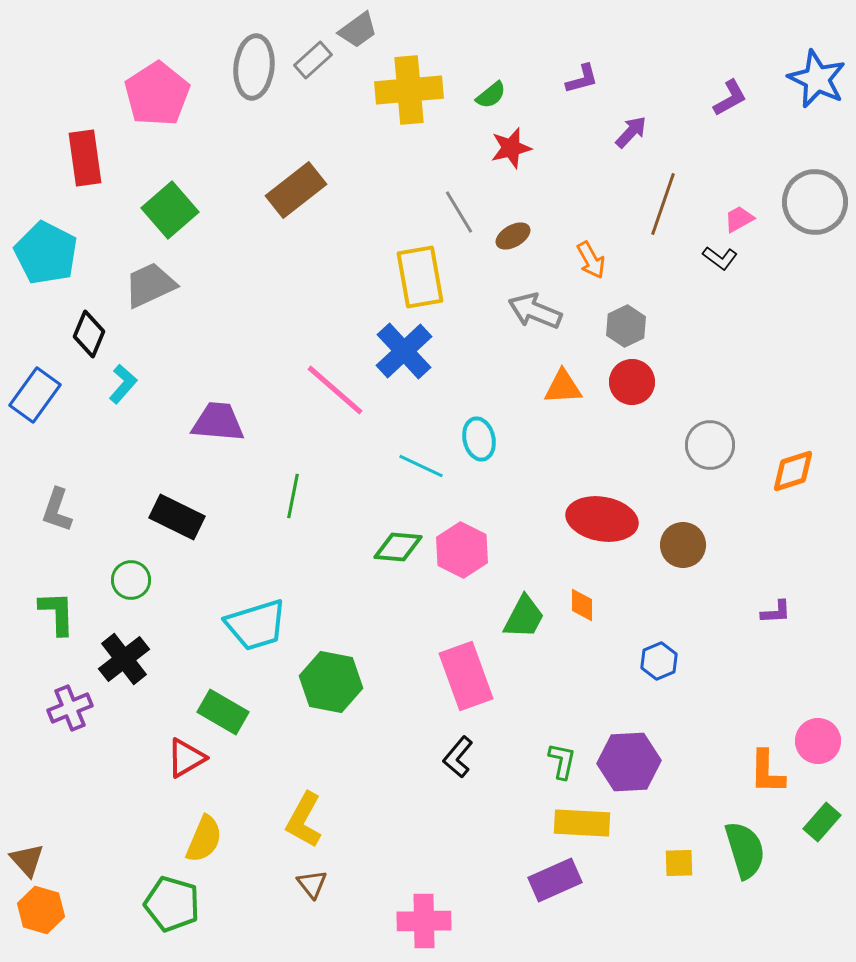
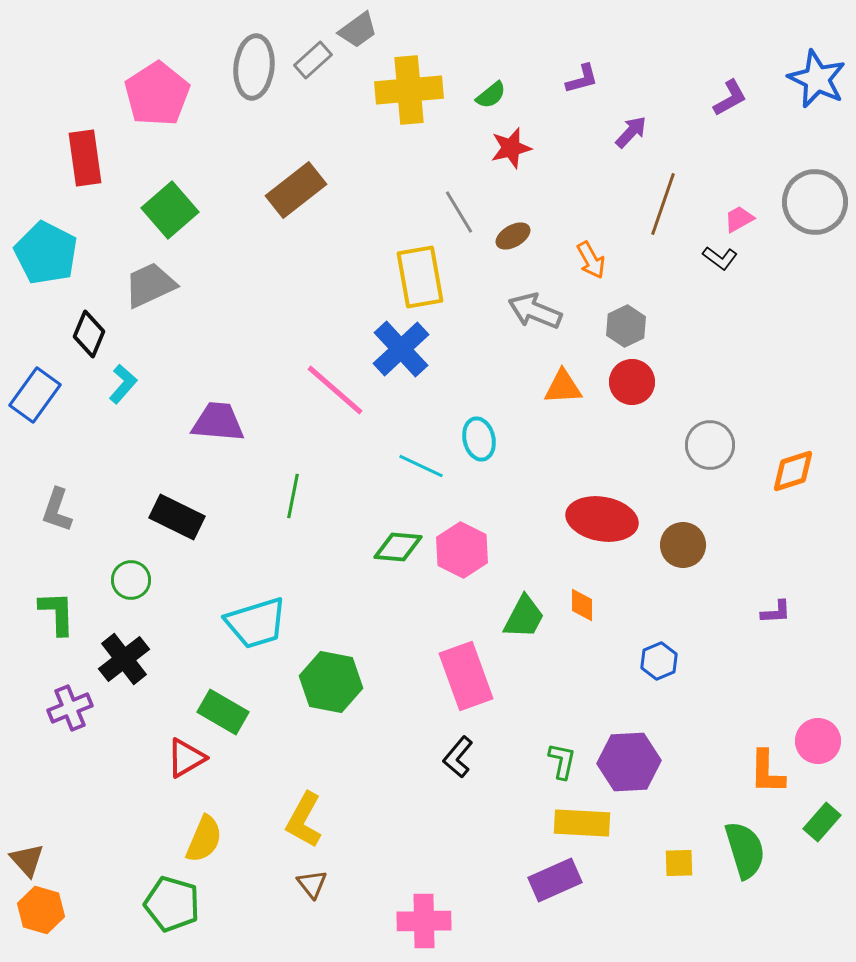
blue cross at (404, 351): moved 3 px left, 2 px up
cyan trapezoid at (256, 625): moved 2 px up
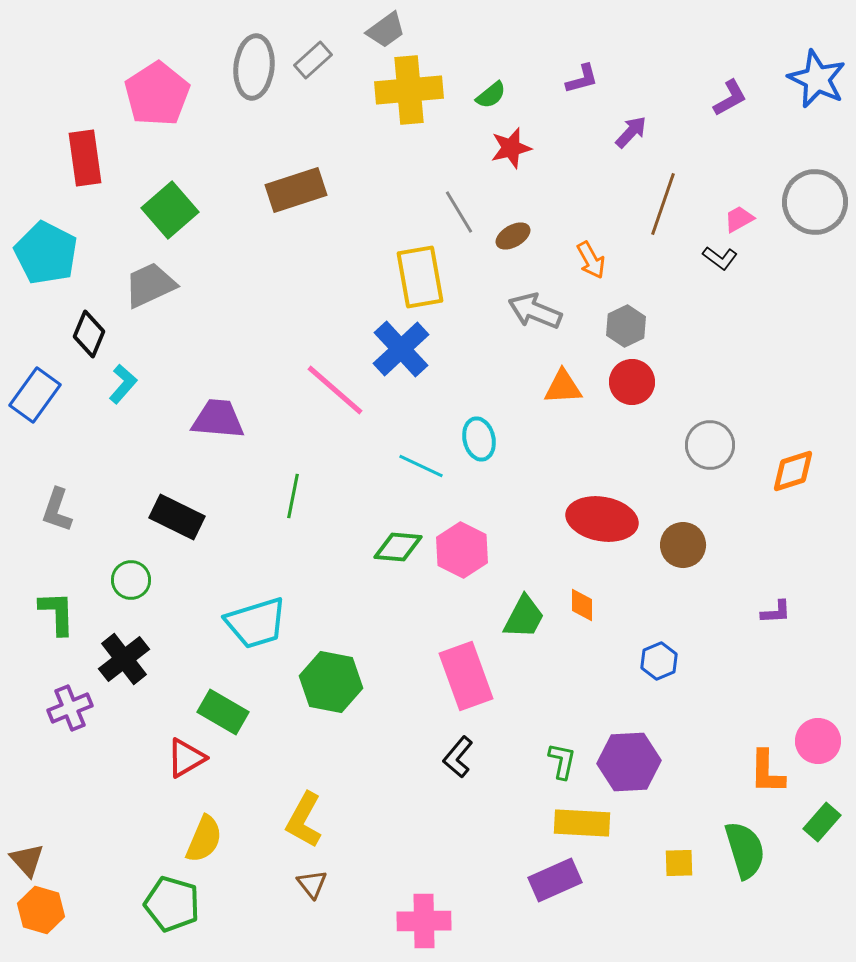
gray trapezoid at (358, 30): moved 28 px right
brown rectangle at (296, 190): rotated 20 degrees clockwise
purple trapezoid at (218, 422): moved 3 px up
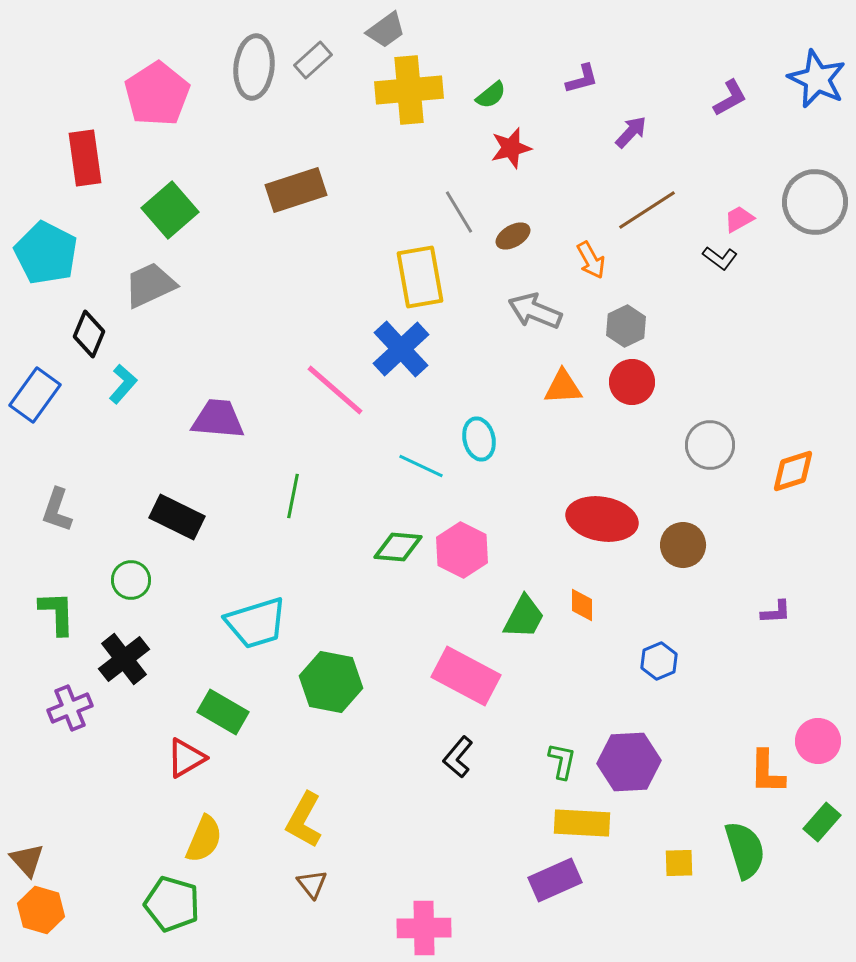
brown line at (663, 204): moved 16 px left, 6 px down; rotated 38 degrees clockwise
pink rectangle at (466, 676): rotated 42 degrees counterclockwise
pink cross at (424, 921): moved 7 px down
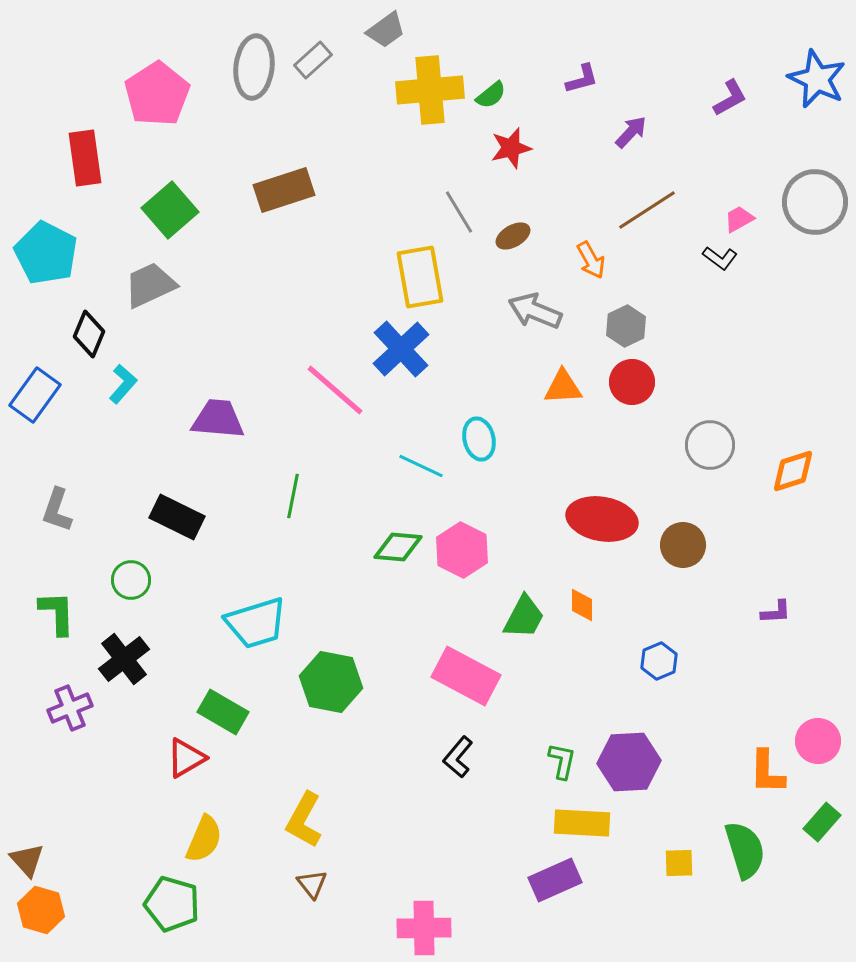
yellow cross at (409, 90): moved 21 px right
brown rectangle at (296, 190): moved 12 px left
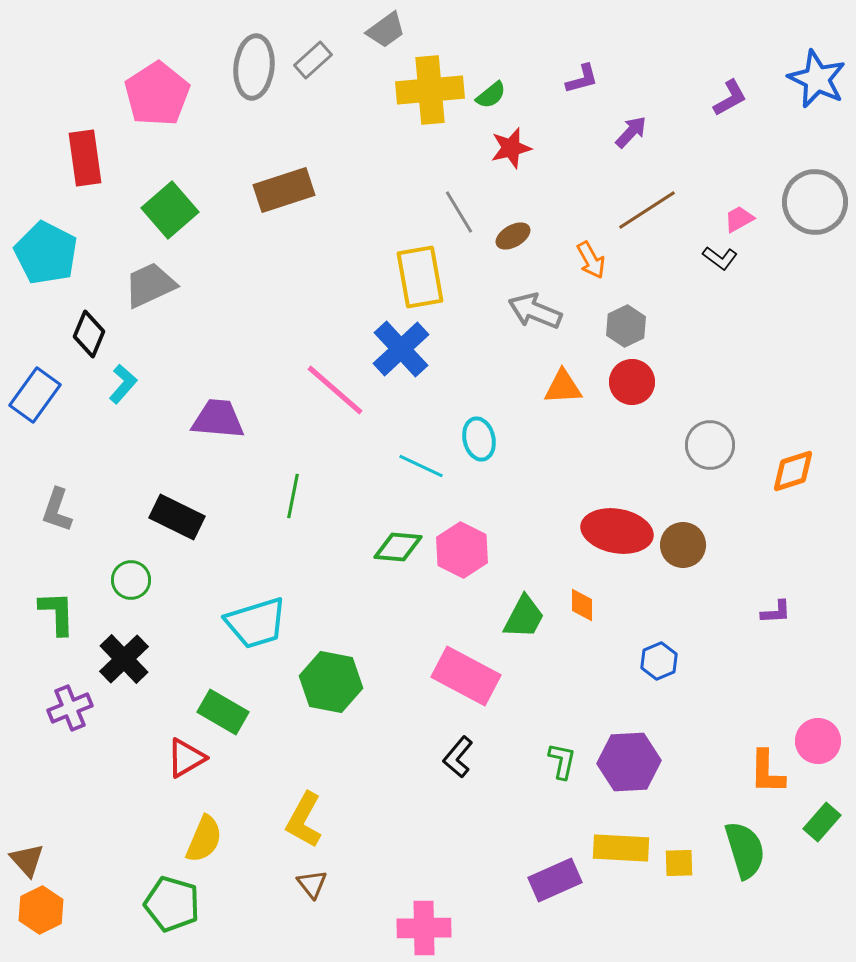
red ellipse at (602, 519): moved 15 px right, 12 px down
black cross at (124, 659): rotated 6 degrees counterclockwise
yellow rectangle at (582, 823): moved 39 px right, 25 px down
orange hexagon at (41, 910): rotated 18 degrees clockwise
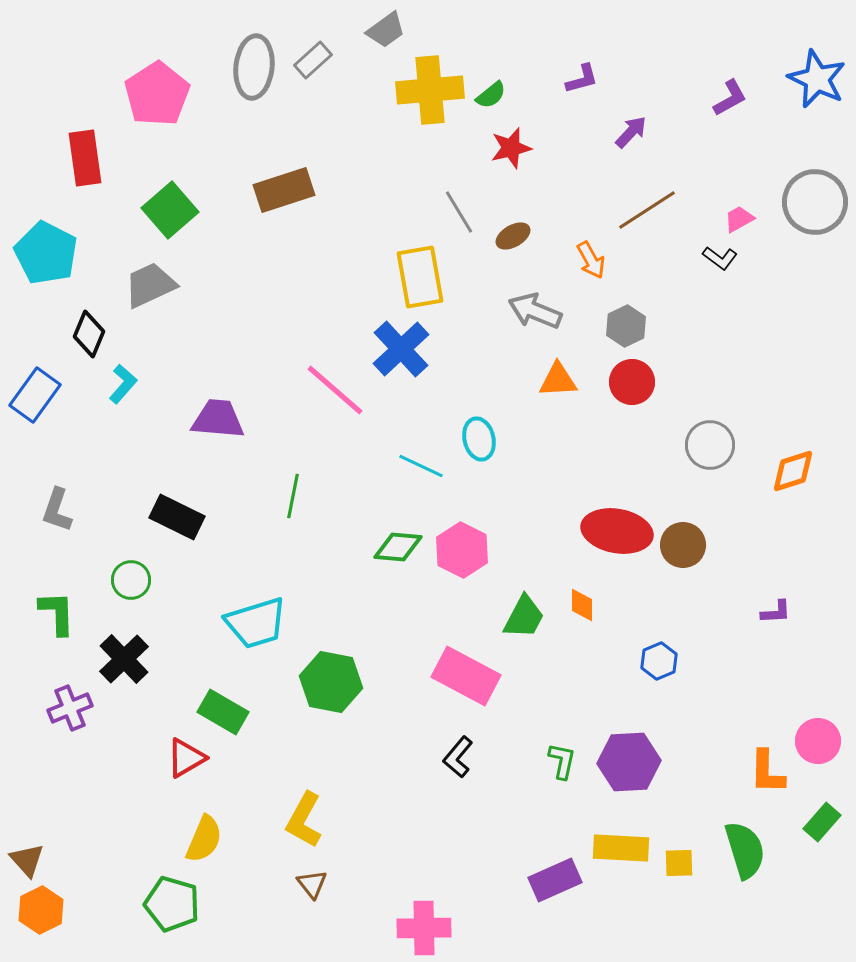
orange triangle at (563, 387): moved 5 px left, 7 px up
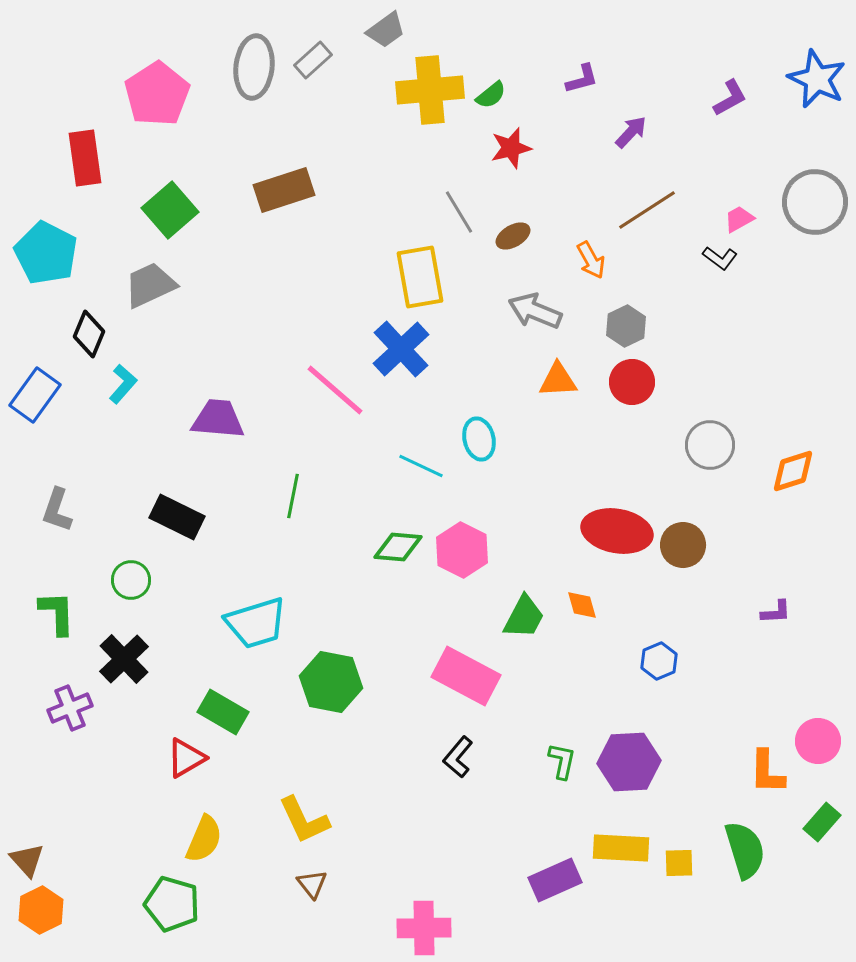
orange diamond at (582, 605): rotated 16 degrees counterclockwise
yellow L-shape at (304, 820): rotated 54 degrees counterclockwise
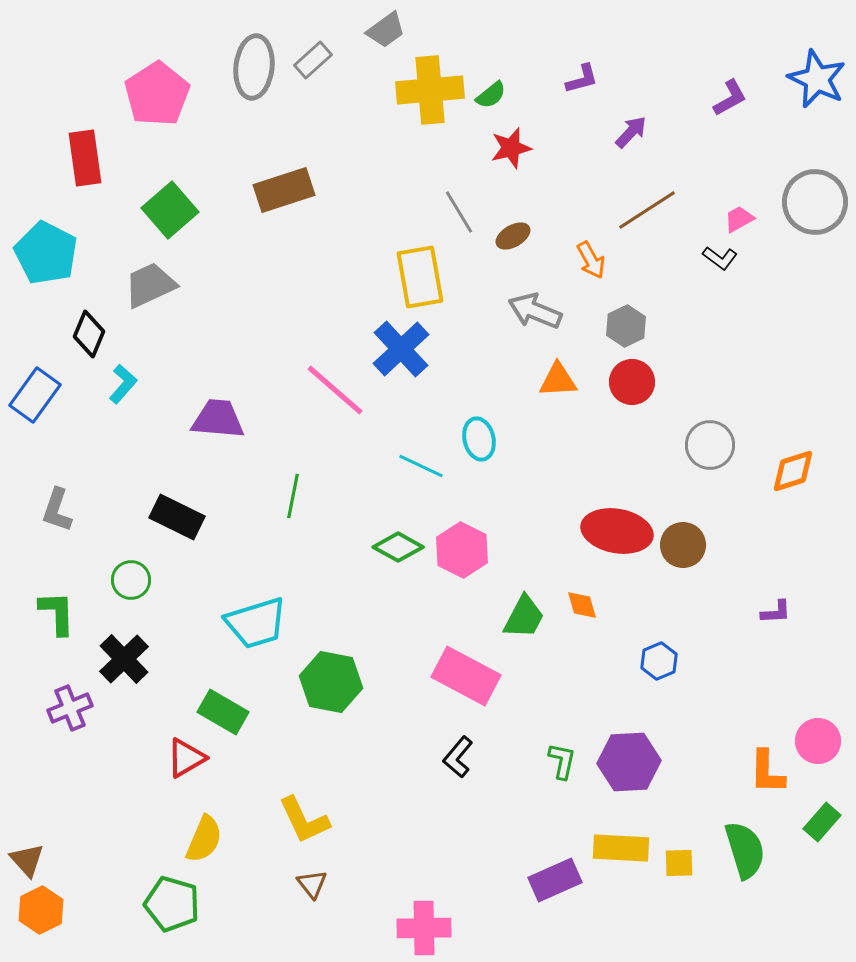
green diamond at (398, 547): rotated 24 degrees clockwise
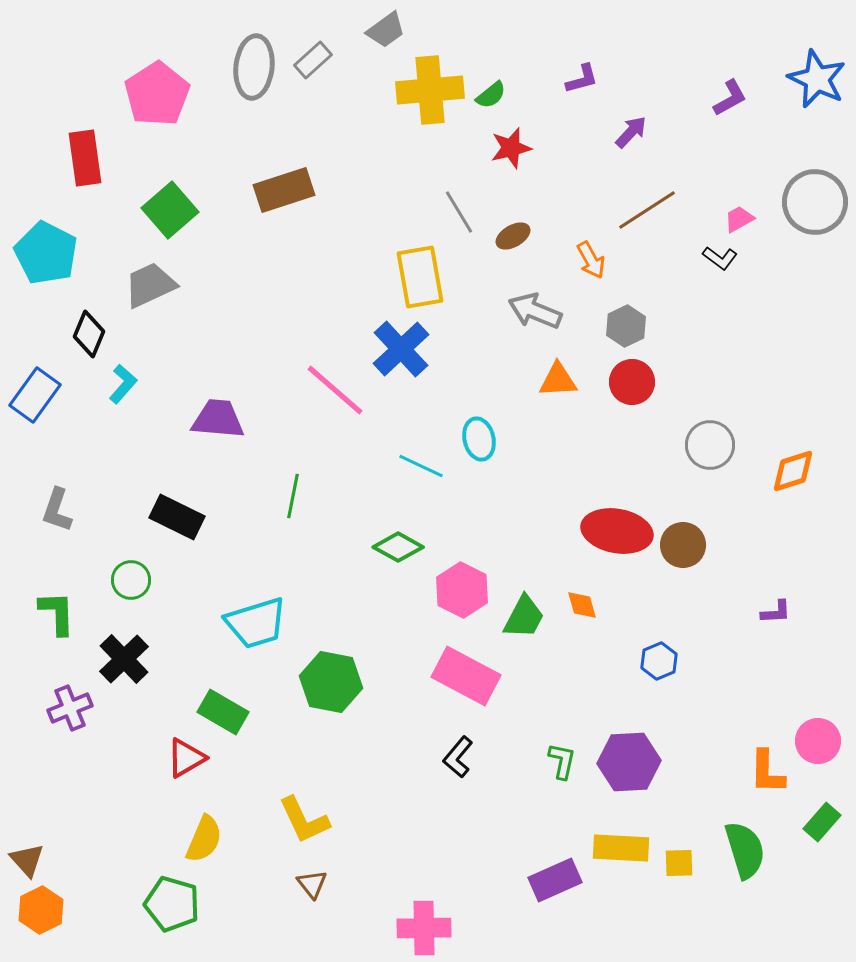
pink hexagon at (462, 550): moved 40 px down
